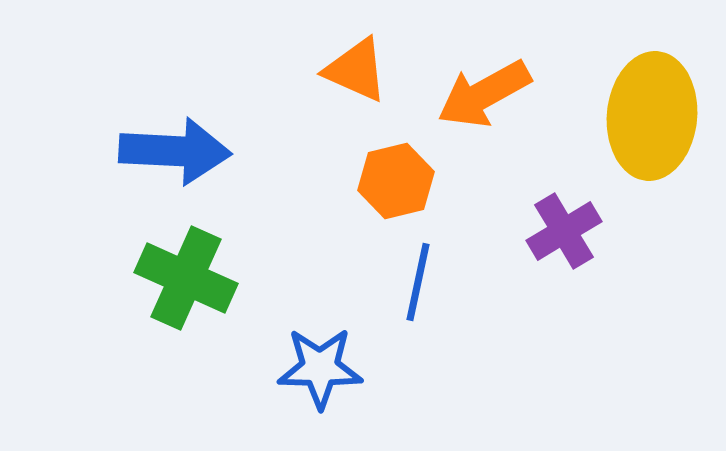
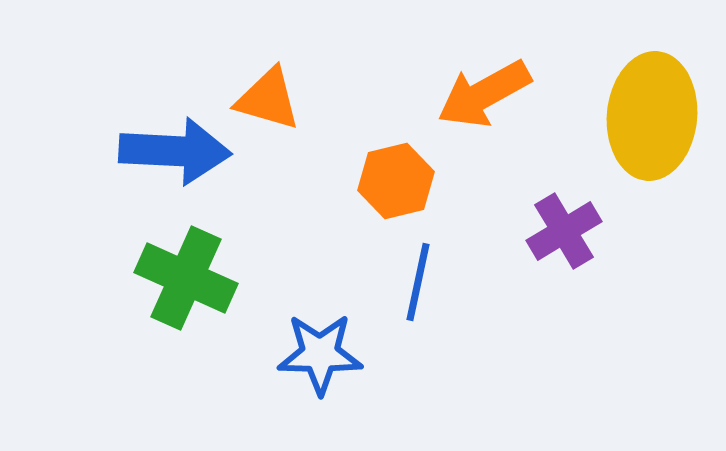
orange triangle: moved 88 px left, 29 px down; rotated 8 degrees counterclockwise
blue star: moved 14 px up
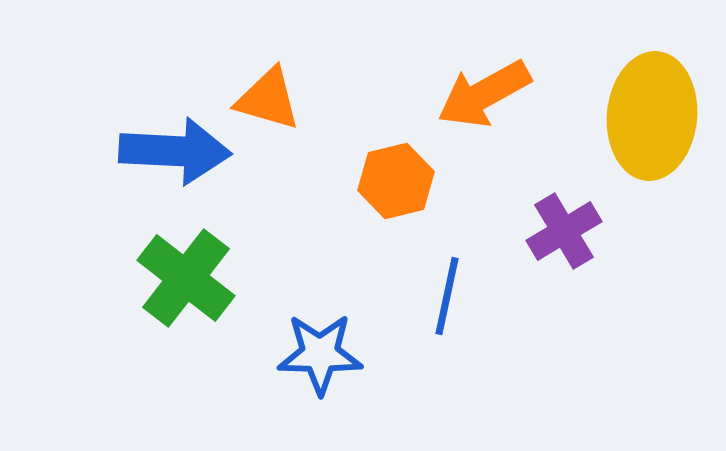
green cross: rotated 14 degrees clockwise
blue line: moved 29 px right, 14 px down
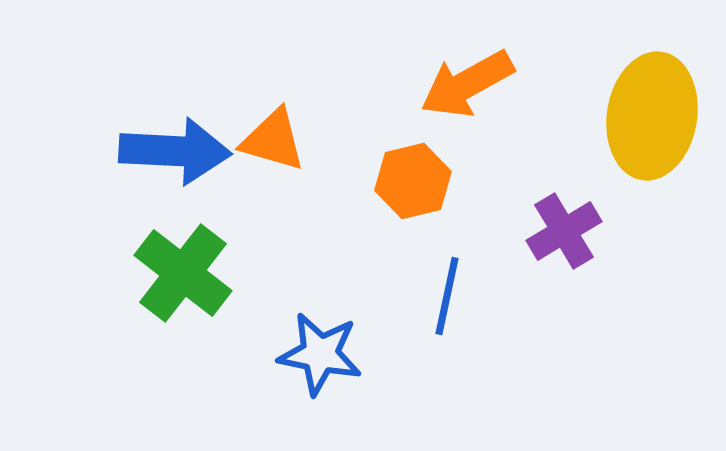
orange arrow: moved 17 px left, 10 px up
orange triangle: moved 5 px right, 41 px down
yellow ellipse: rotated 4 degrees clockwise
orange hexagon: moved 17 px right
green cross: moved 3 px left, 5 px up
blue star: rotated 10 degrees clockwise
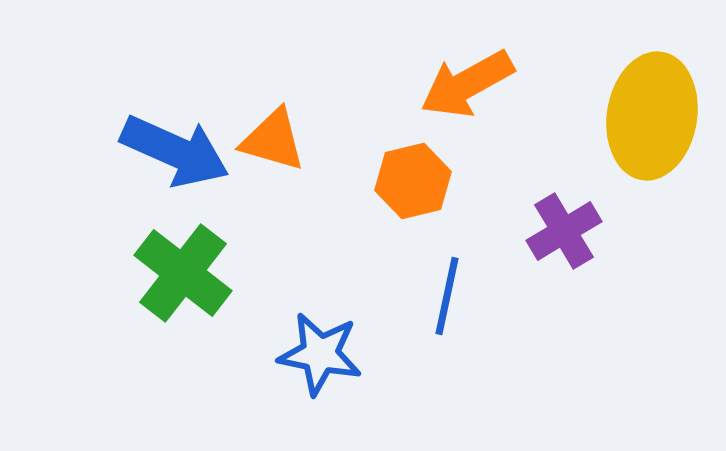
blue arrow: rotated 21 degrees clockwise
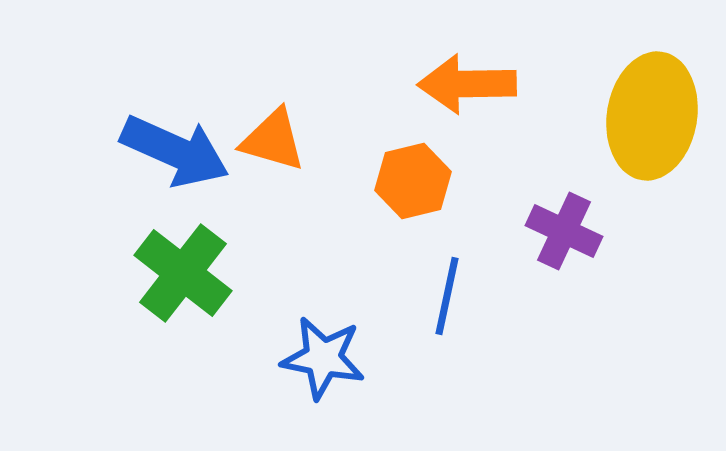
orange arrow: rotated 28 degrees clockwise
purple cross: rotated 34 degrees counterclockwise
blue star: moved 3 px right, 4 px down
